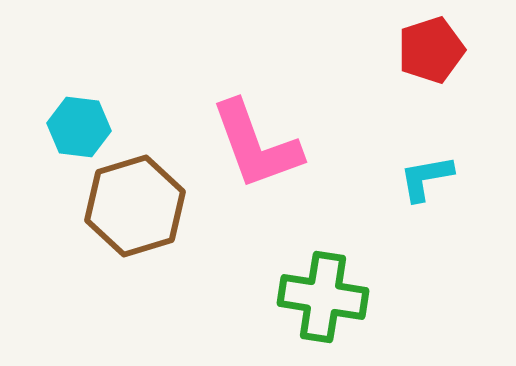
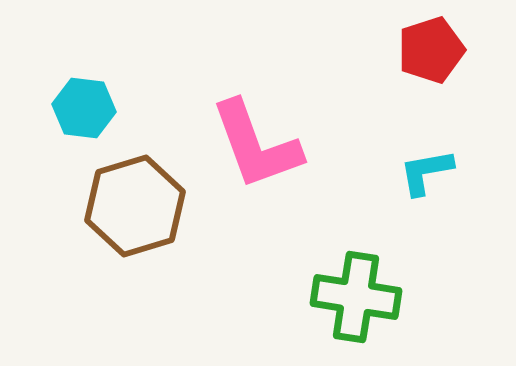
cyan hexagon: moved 5 px right, 19 px up
cyan L-shape: moved 6 px up
green cross: moved 33 px right
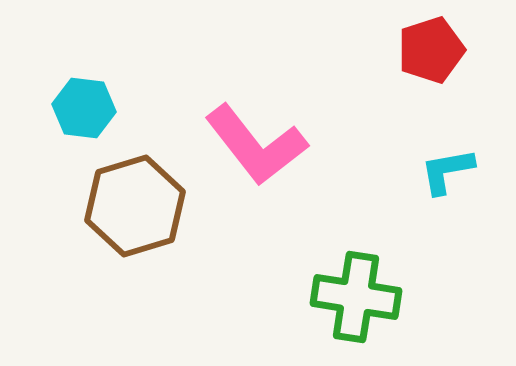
pink L-shape: rotated 18 degrees counterclockwise
cyan L-shape: moved 21 px right, 1 px up
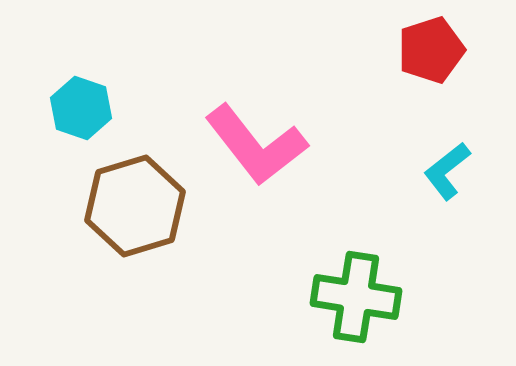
cyan hexagon: moved 3 px left; rotated 12 degrees clockwise
cyan L-shape: rotated 28 degrees counterclockwise
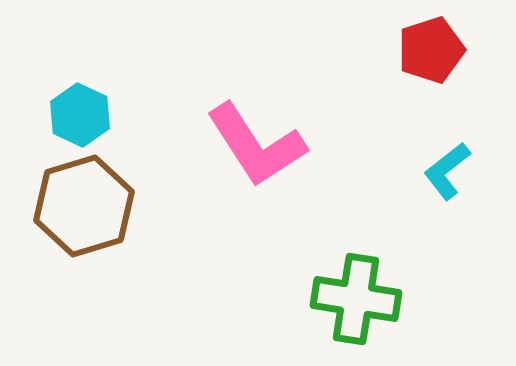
cyan hexagon: moved 1 px left, 7 px down; rotated 6 degrees clockwise
pink L-shape: rotated 5 degrees clockwise
brown hexagon: moved 51 px left
green cross: moved 2 px down
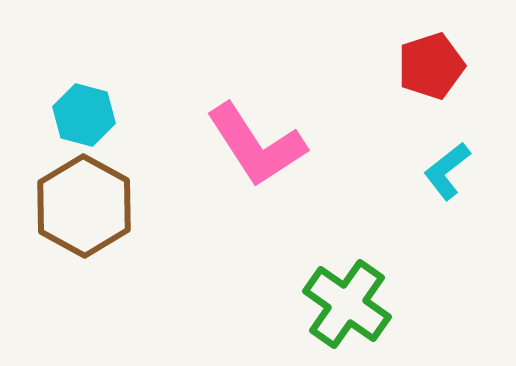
red pentagon: moved 16 px down
cyan hexagon: moved 4 px right; rotated 10 degrees counterclockwise
brown hexagon: rotated 14 degrees counterclockwise
green cross: moved 9 px left, 5 px down; rotated 26 degrees clockwise
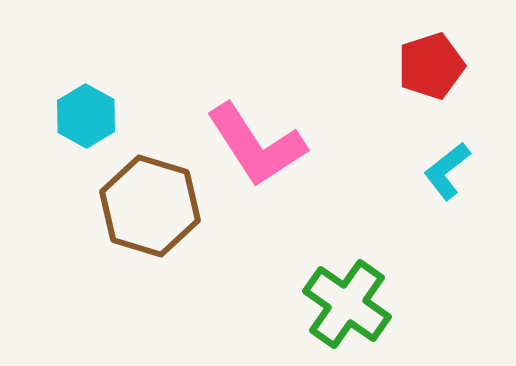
cyan hexagon: moved 2 px right, 1 px down; rotated 14 degrees clockwise
brown hexagon: moved 66 px right; rotated 12 degrees counterclockwise
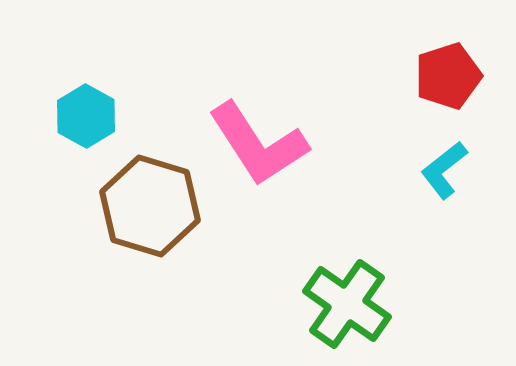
red pentagon: moved 17 px right, 10 px down
pink L-shape: moved 2 px right, 1 px up
cyan L-shape: moved 3 px left, 1 px up
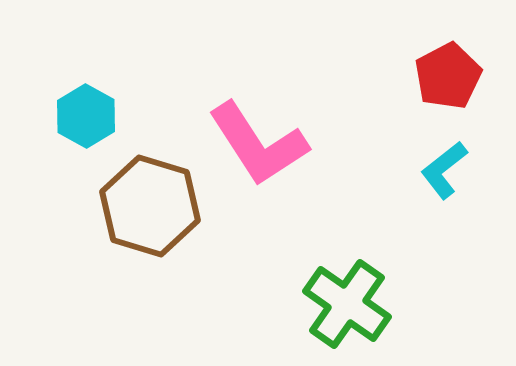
red pentagon: rotated 10 degrees counterclockwise
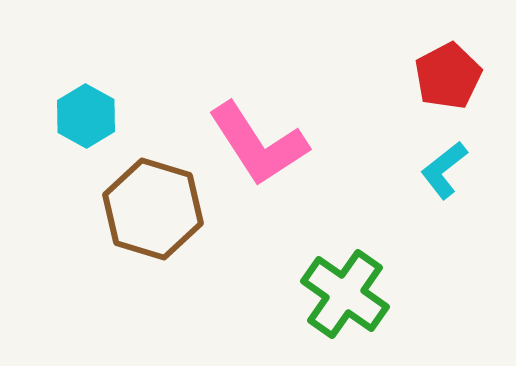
brown hexagon: moved 3 px right, 3 px down
green cross: moved 2 px left, 10 px up
